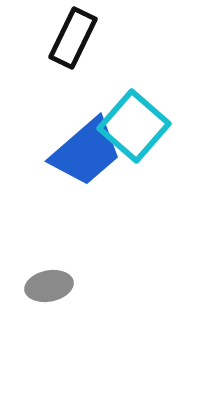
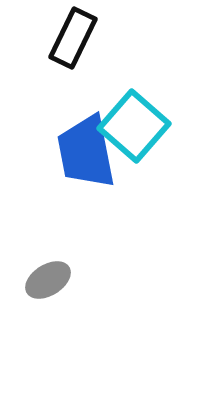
blue trapezoid: rotated 120 degrees clockwise
gray ellipse: moved 1 px left, 6 px up; rotated 21 degrees counterclockwise
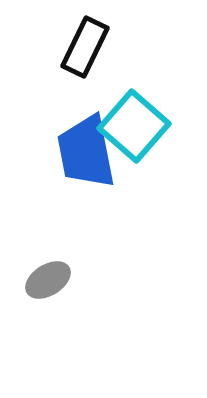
black rectangle: moved 12 px right, 9 px down
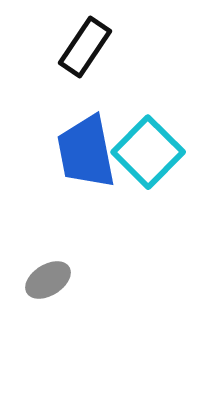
black rectangle: rotated 8 degrees clockwise
cyan square: moved 14 px right, 26 px down; rotated 4 degrees clockwise
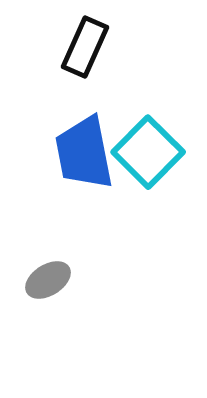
black rectangle: rotated 10 degrees counterclockwise
blue trapezoid: moved 2 px left, 1 px down
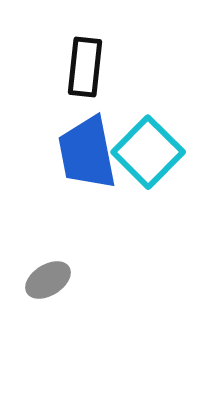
black rectangle: moved 20 px down; rotated 18 degrees counterclockwise
blue trapezoid: moved 3 px right
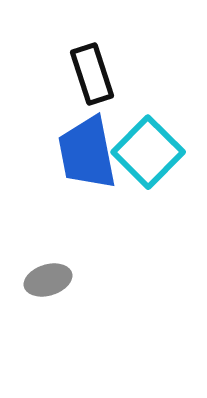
black rectangle: moved 7 px right, 7 px down; rotated 24 degrees counterclockwise
gray ellipse: rotated 15 degrees clockwise
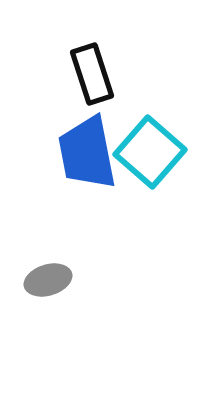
cyan square: moved 2 px right; rotated 4 degrees counterclockwise
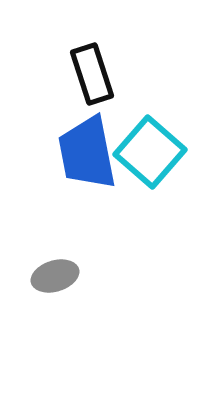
gray ellipse: moved 7 px right, 4 px up
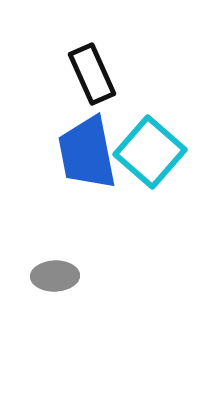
black rectangle: rotated 6 degrees counterclockwise
gray ellipse: rotated 15 degrees clockwise
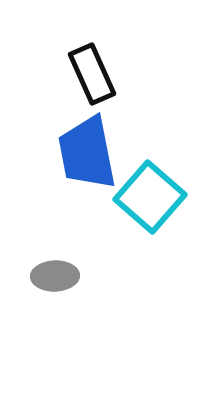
cyan square: moved 45 px down
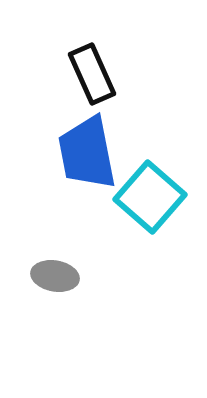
gray ellipse: rotated 12 degrees clockwise
